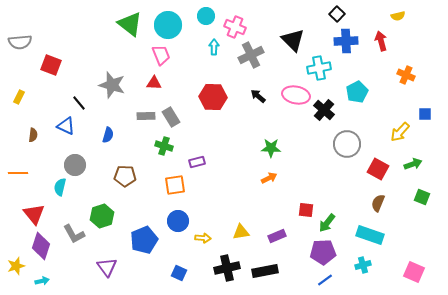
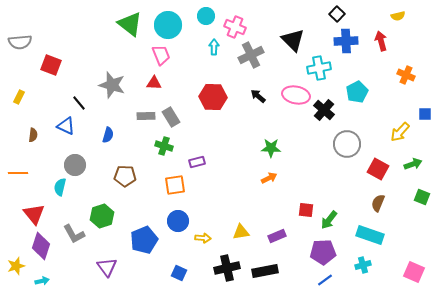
green arrow at (327, 223): moved 2 px right, 3 px up
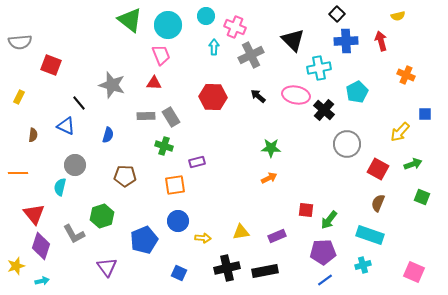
green triangle at (130, 24): moved 4 px up
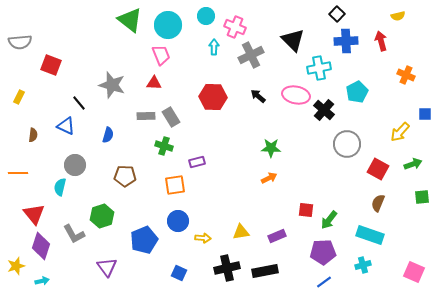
green square at (422, 197): rotated 28 degrees counterclockwise
blue line at (325, 280): moved 1 px left, 2 px down
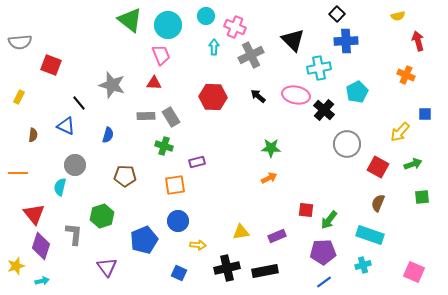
red arrow at (381, 41): moved 37 px right
red square at (378, 169): moved 2 px up
gray L-shape at (74, 234): rotated 145 degrees counterclockwise
yellow arrow at (203, 238): moved 5 px left, 7 px down
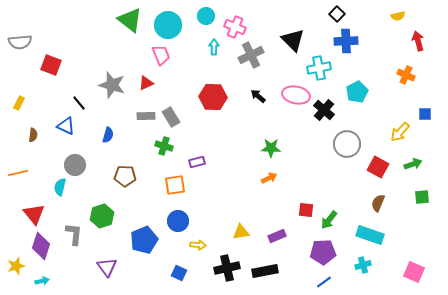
red triangle at (154, 83): moved 8 px left; rotated 28 degrees counterclockwise
yellow rectangle at (19, 97): moved 6 px down
orange line at (18, 173): rotated 12 degrees counterclockwise
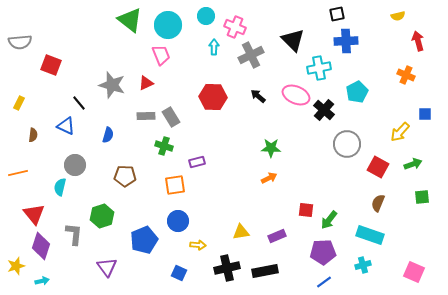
black square at (337, 14): rotated 35 degrees clockwise
pink ellipse at (296, 95): rotated 12 degrees clockwise
